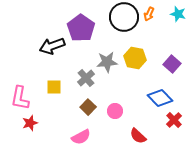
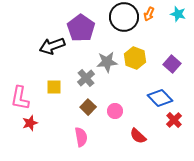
yellow hexagon: rotated 10 degrees clockwise
pink semicircle: rotated 72 degrees counterclockwise
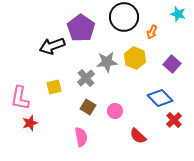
orange arrow: moved 3 px right, 18 px down
yellow square: rotated 14 degrees counterclockwise
brown square: rotated 14 degrees counterclockwise
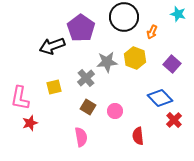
red semicircle: rotated 42 degrees clockwise
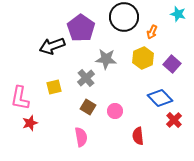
yellow hexagon: moved 8 px right; rotated 15 degrees clockwise
gray star: moved 1 px left, 3 px up; rotated 10 degrees clockwise
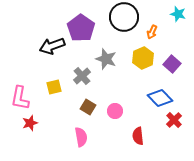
gray star: rotated 15 degrees clockwise
gray cross: moved 4 px left, 2 px up
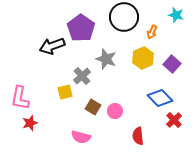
cyan star: moved 2 px left, 1 px down
yellow square: moved 11 px right, 5 px down
brown square: moved 5 px right
pink semicircle: rotated 114 degrees clockwise
